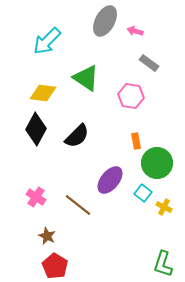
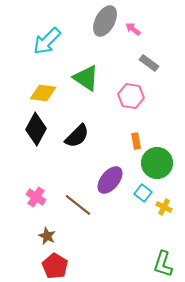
pink arrow: moved 2 px left, 2 px up; rotated 21 degrees clockwise
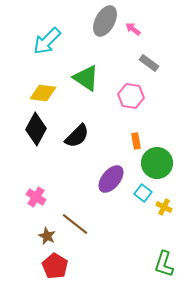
purple ellipse: moved 1 px right, 1 px up
brown line: moved 3 px left, 19 px down
green L-shape: moved 1 px right
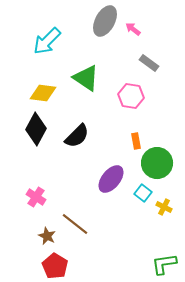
green L-shape: rotated 64 degrees clockwise
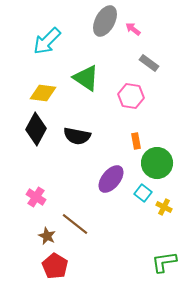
black semicircle: rotated 56 degrees clockwise
green L-shape: moved 2 px up
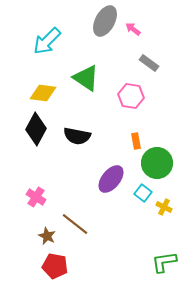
red pentagon: rotated 20 degrees counterclockwise
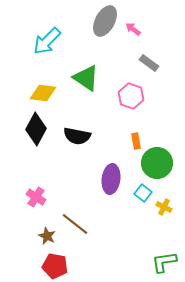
pink hexagon: rotated 10 degrees clockwise
purple ellipse: rotated 32 degrees counterclockwise
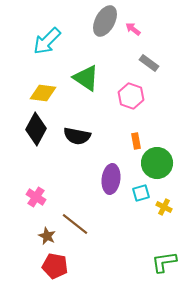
cyan square: moved 2 px left; rotated 36 degrees clockwise
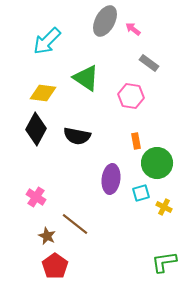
pink hexagon: rotated 10 degrees counterclockwise
red pentagon: rotated 25 degrees clockwise
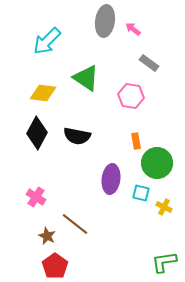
gray ellipse: rotated 20 degrees counterclockwise
black diamond: moved 1 px right, 4 px down
cyan square: rotated 30 degrees clockwise
